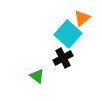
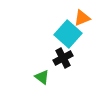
orange triangle: rotated 18 degrees clockwise
green triangle: moved 5 px right, 1 px down
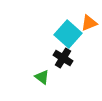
orange triangle: moved 7 px right, 5 px down
black cross: rotated 30 degrees counterclockwise
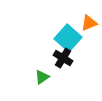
cyan square: moved 4 px down
green triangle: rotated 49 degrees clockwise
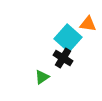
orange triangle: moved 1 px left, 1 px down; rotated 30 degrees clockwise
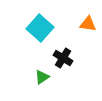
cyan square: moved 28 px left, 10 px up
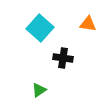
black cross: rotated 24 degrees counterclockwise
green triangle: moved 3 px left, 13 px down
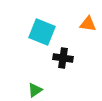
cyan square: moved 2 px right, 4 px down; rotated 20 degrees counterclockwise
green triangle: moved 4 px left
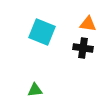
black cross: moved 20 px right, 10 px up
green triangle: rotated 28 degrees clockwise
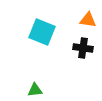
orange triangle: moved 4 px up
